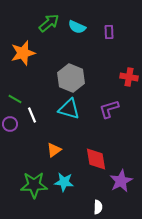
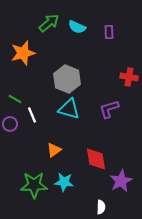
gray hexagon: moved 4 px left, 1 px down
white semicircle: moved 3 px right
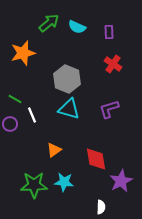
red cross: moved 16 px left, 13 px up; rotated 24 degrees clockwise
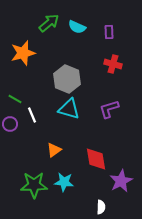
red cross: rotated 18 degrees counterclockwise
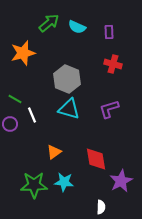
orange triangle: moved 2 px down
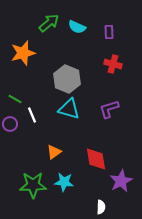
green star: moved 1 px left
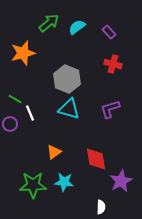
cyan semicircle: rotated 120 degrees clockwise
purple rectangle: rotated 40 degrees counterclockwise
purple L-shape: moved 1 px right
white line: moved 2 px left, 2 px up
